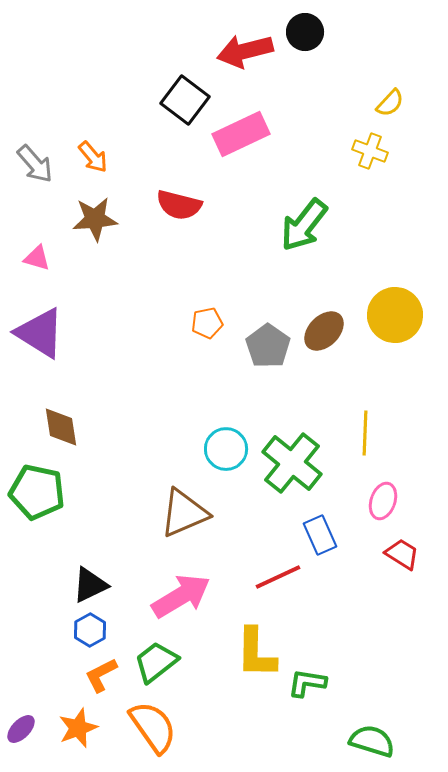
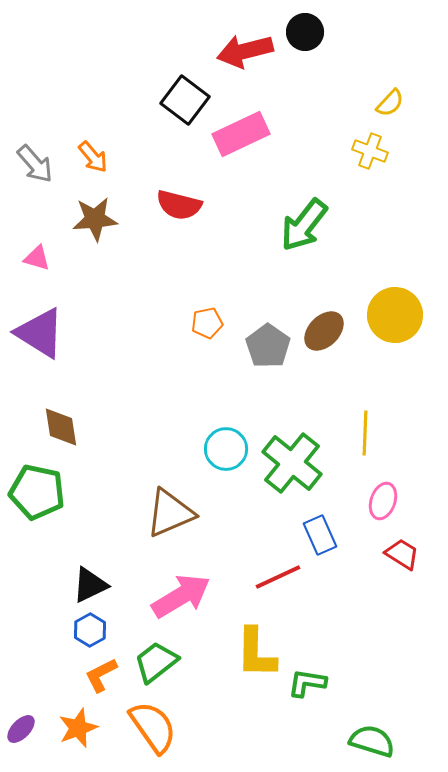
brown triangle: moved 14 px left
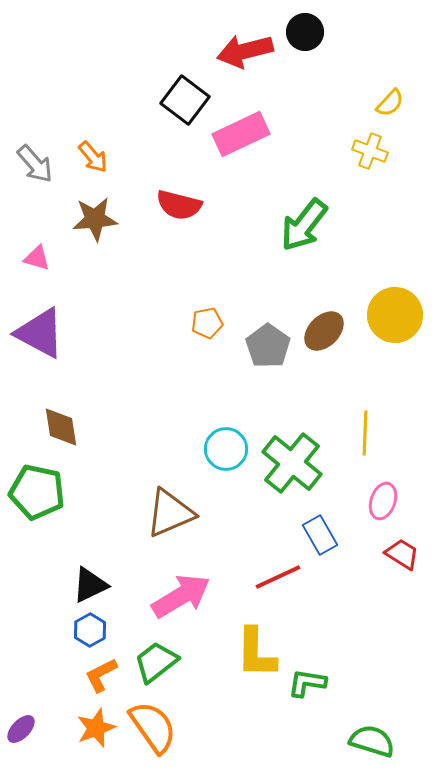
purple triangle: rotated 4 degrees counterclockwise
blue rectangle: rotated 6 degrees counterclockwise
orange star: moved 18 px right
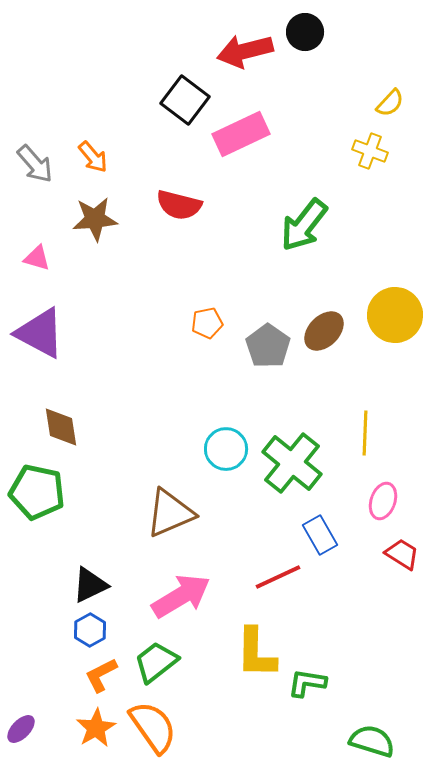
orange star: rotated 9 degrees counterclockwise
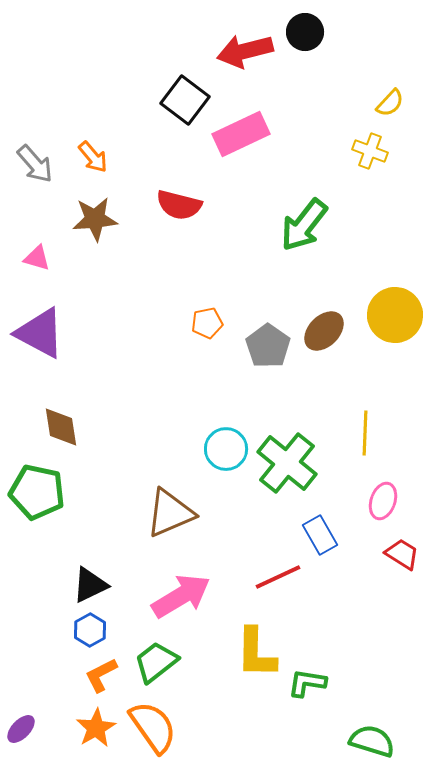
green cross: moved 5 px left
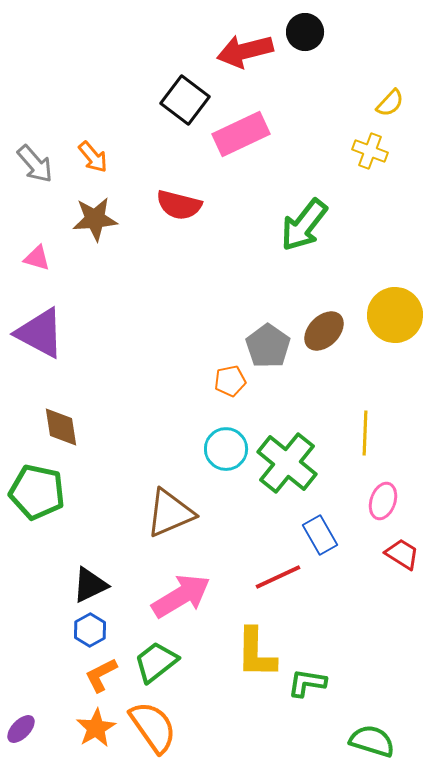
orange pentagon: moved 23 px right, 58 px down
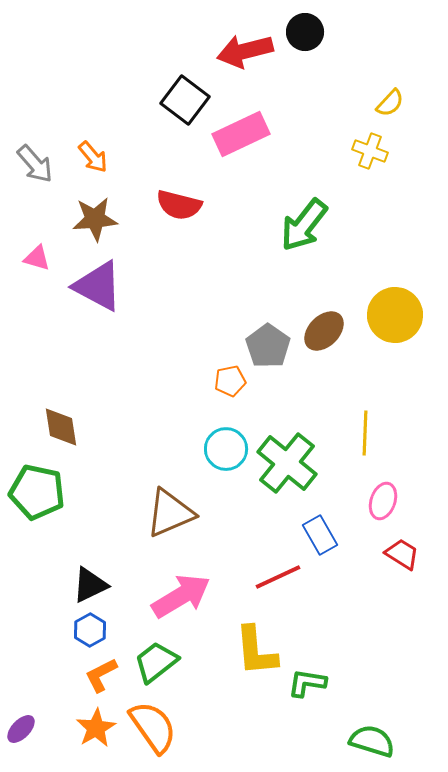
purple triangle: moved 58 px right, 47 px up
yellow L-shape: moved 2 px up; rotated 6 degrees counterclockwise
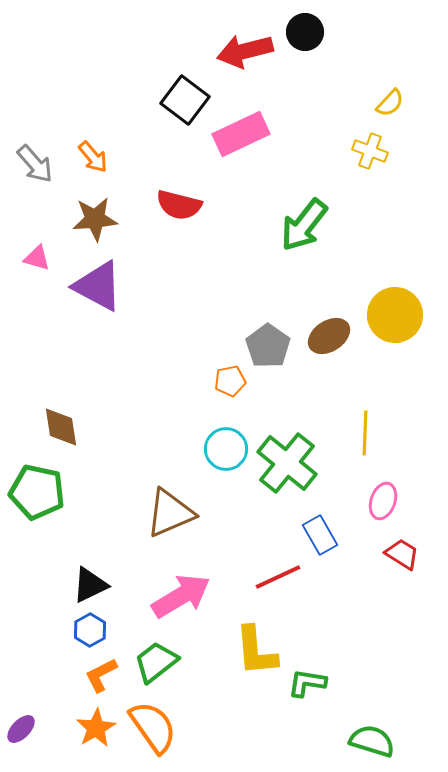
brown ellipse: moved 5 px right, 5 px down; rotated 12 degrees clockwise
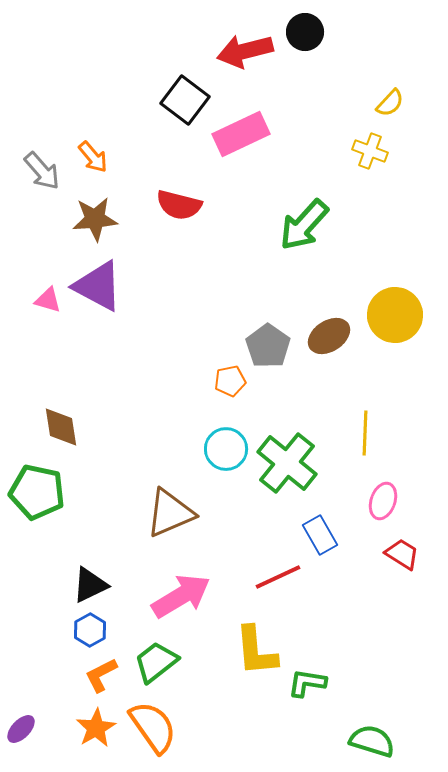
gray arrow: moved 7 px right, 7 px down
green arrow: rotated 4 degrees clockwise
pink triangle: moved 11 px right, 42 px down
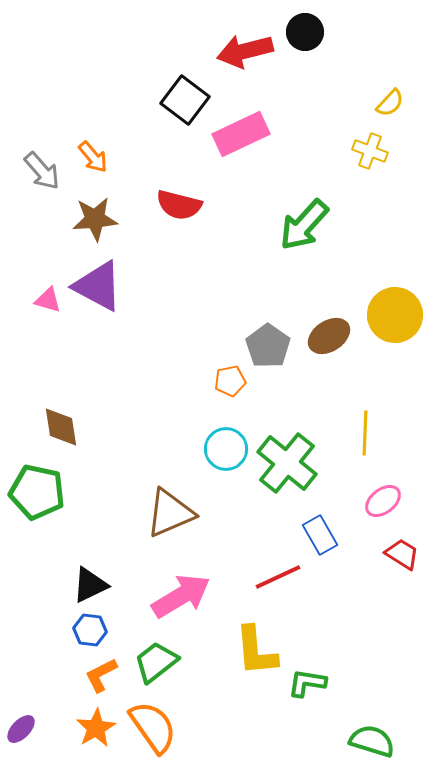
pink ellipse: rotated 33 degrees clockwise
blue hexagon: rotated 24 degrees counterclockwise
